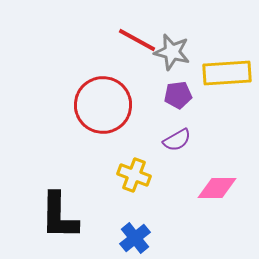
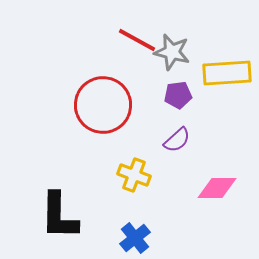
purple semicircle: rotated 12 degrees counterclockwise
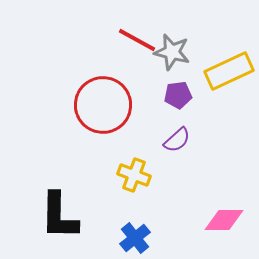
yellow rectangle: moved 2 px right, 2 px up; rotated 21 degrees counterclockwise
pink diamond: moved 7 px right, 32 px down
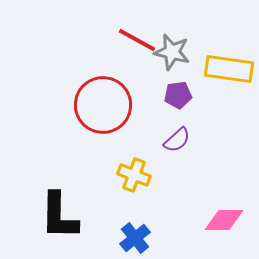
yellow rectangle: moved 2 px up; rotated 33 degrees clockwise
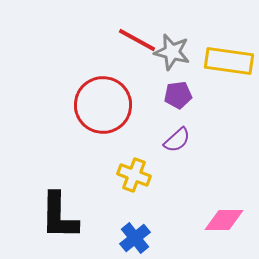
yellow rectangle: moved 8 px up
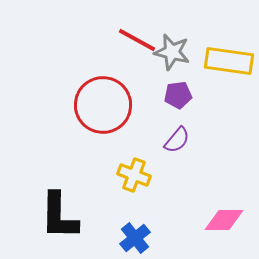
purple semicircle: rotated 8 degrees counterclockwise
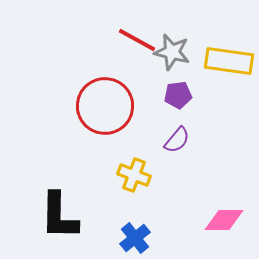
red circle: moved 2 px right, 1 px down
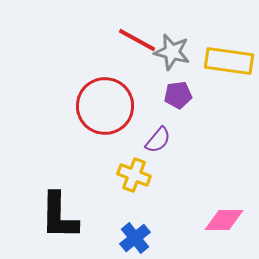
purple semicircle: moved 19 px left
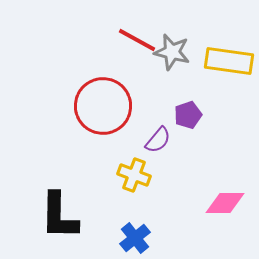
purple pentagon: moved 10 px right, 20 px down; rotated 12 degrees counterclockwise
red circle: moved 2 px left
pink diamond: moved 1 px right, 17 px up
